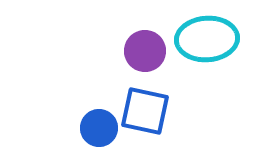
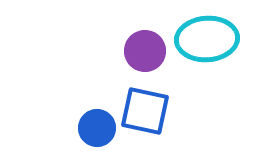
blue circle: moved 2 px left
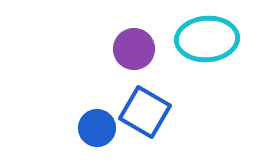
purple circle: moved 11 px left, 2 px up
blue square: moved 1 px down; rotated 18 degrees clockwise
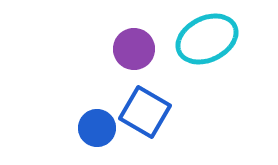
cyan ellipse: rotated 22 degrees counterclockwise
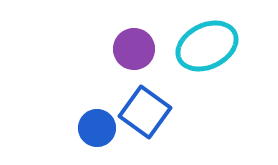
cyan ellipse: moved 7 px down
blue square: rotated 6 degrees clockwise
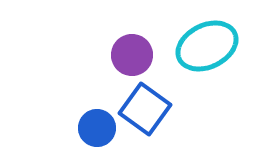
purple circle: moved 2 px left, 6 px down
blue square: moved 3 px up
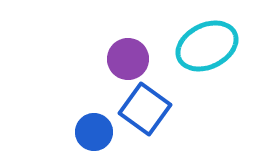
purple circle: moved 4 px left, 4 px down
blue circle: moved 3 px left, 4 px down
